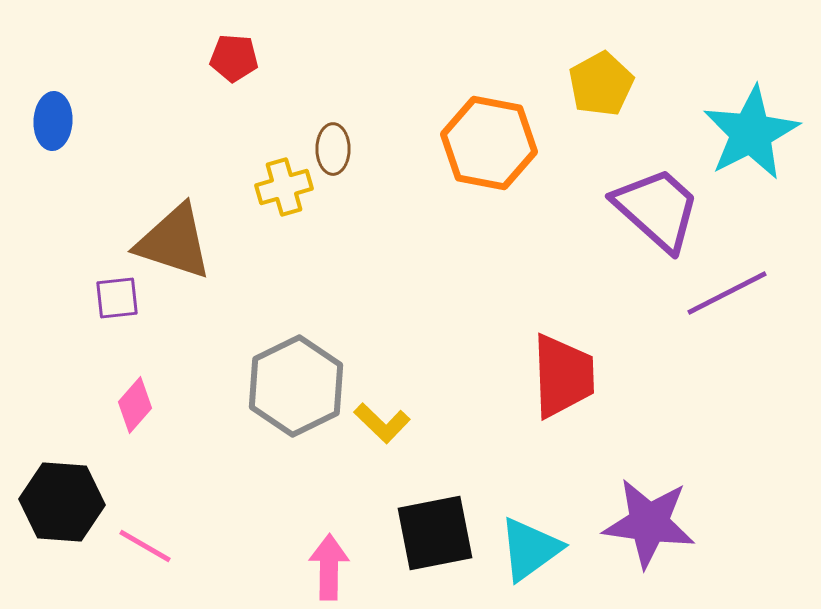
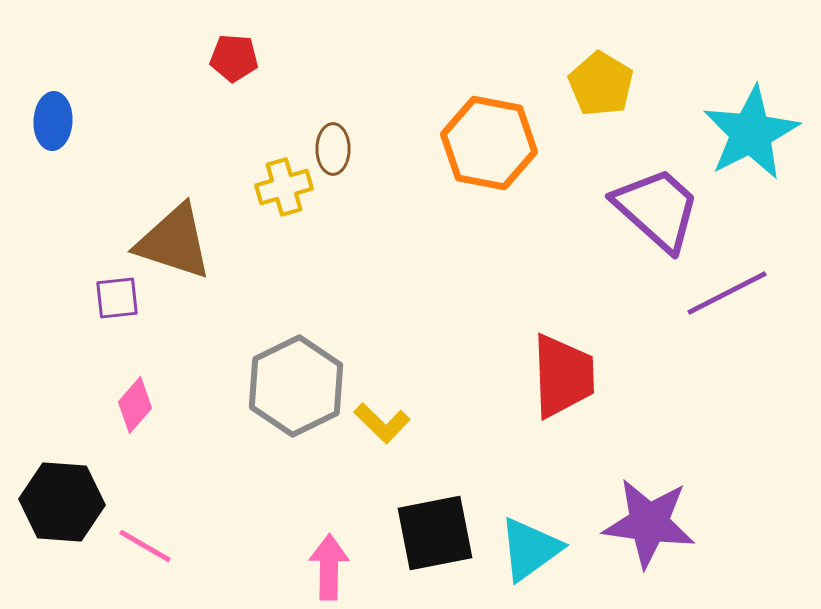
yellow pentagon: rotated 12 degrees counterclockwise
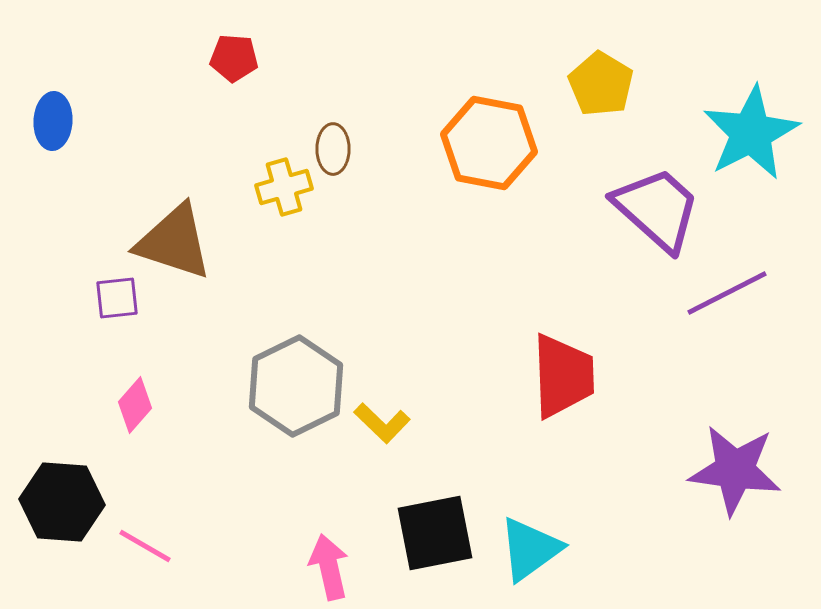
purple star: moved 86 px right, 53 px up
pink arrow: rotated 14 degrees counterclockwise
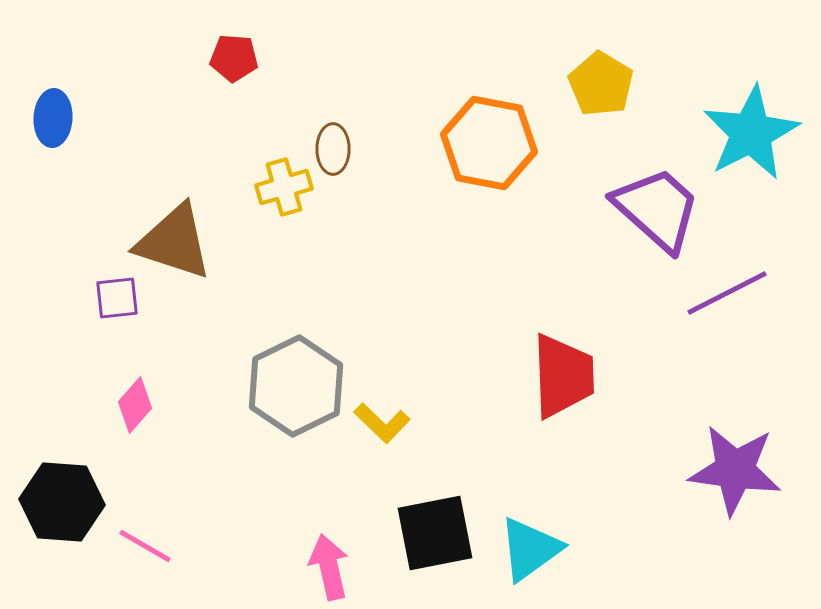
blue ellipse: moved 3 px up
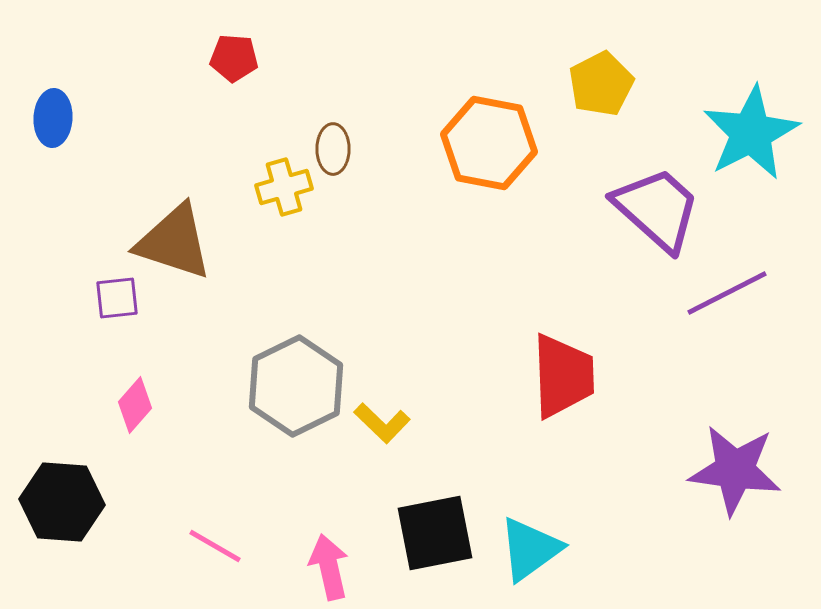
yellow pentagon: rotated 14 degrees clockwise
pink line: moved 70 px right
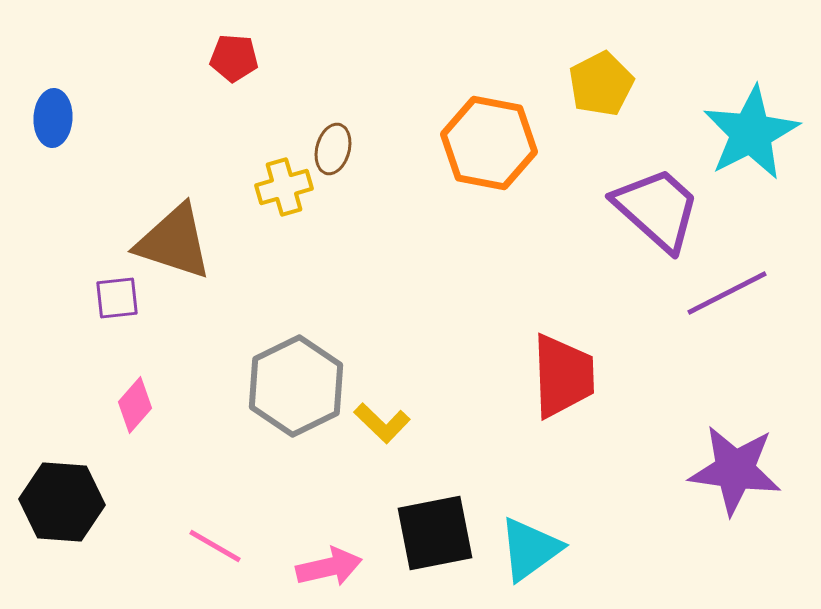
brown ellipse: rotated 15 degrees clockwise
pink arrow: rotated 90 degrees clockwise
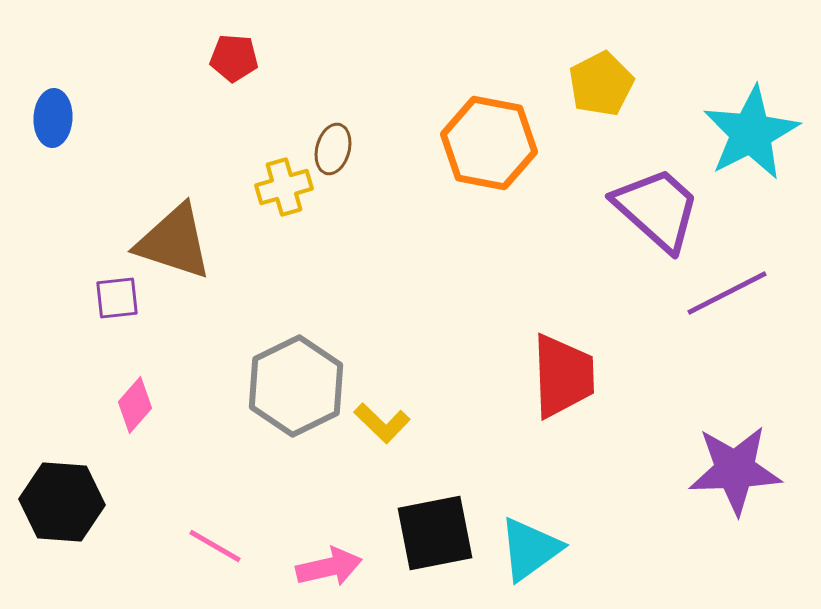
purple star: rotated 10 degrees counterclockwise
